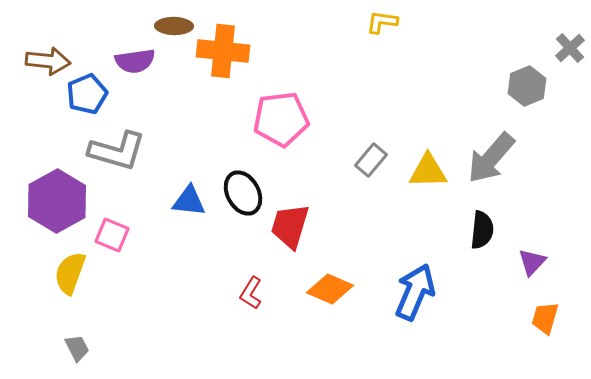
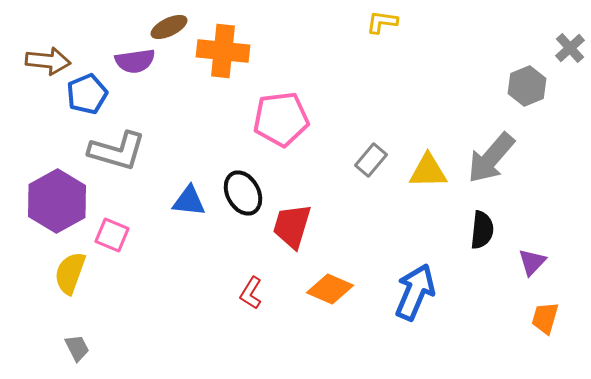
brown ellipse: moved 5 px left, 1 px down; rotated 27 degrees counterclockwise
red trapezoid: moved 2 px right
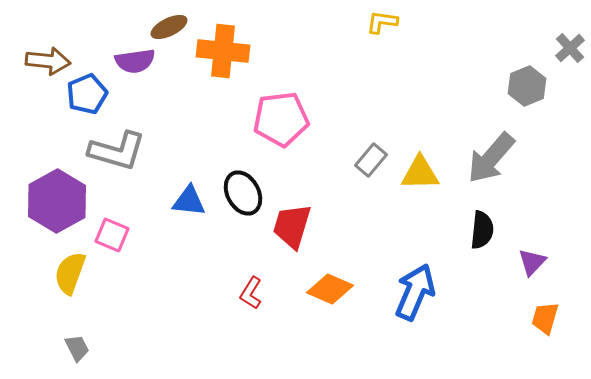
yellow triangle: moved 8 px left, 2 px down
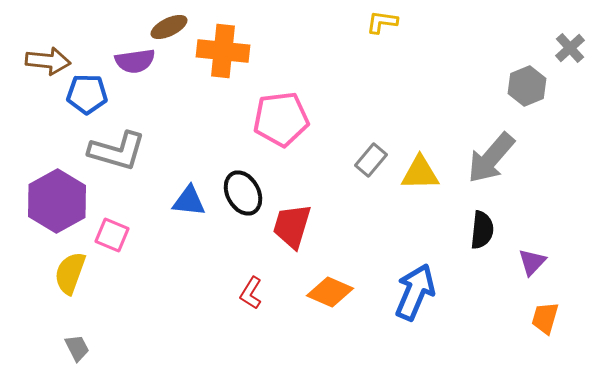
blue pentagon: rotated 24 degrees clockwise
orange diamond: moved 3 px down
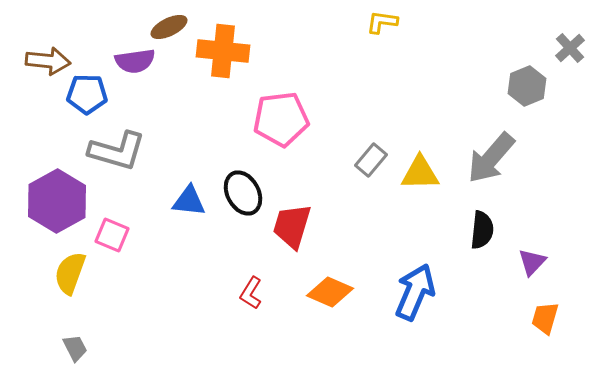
gray trapezoid: moved 2 px left
